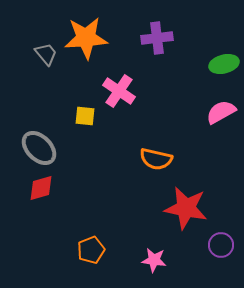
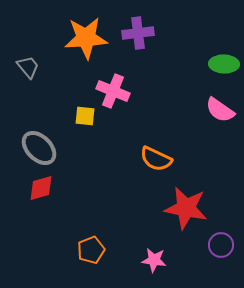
purple cross: moved 19 px left, 5 px up
gray trapezoid: moved 18 px left, 13 px down
green ellipse: rotated 16 degrees clockwise
pink cross: moved 6 px left; rotated 12 degrees counterclockwise
pink semicircle: moved 1 px left, 2 px up; rotated 116 degrees counterclockwise
orange semicircle: rotated 12 degrees clockwise
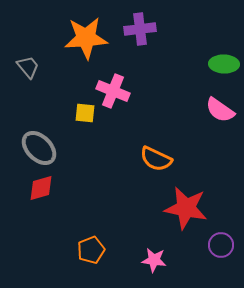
purple cross: moved 2 px right, 4 px up
yellow square: moved 3 px up
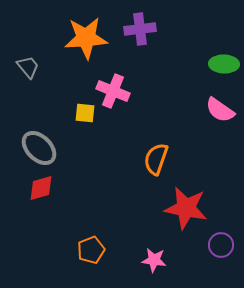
orange semicircle: rotated 84 degrees clockwise
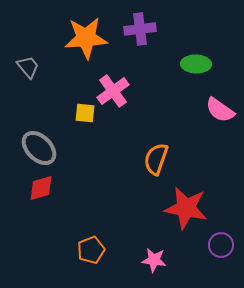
green ellipse: moved 28 px left
pink cross: rotated 32 degrees clockwise
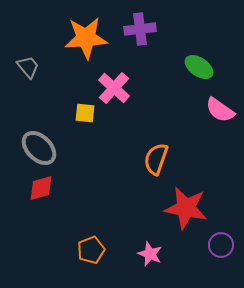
green ellipse: moved 3 px right, 3 px down; rotated 32 degrees clockwise
pink cross: moved 1 px right, 3 px up; rotated 12 degrees counterclockwise
pink star: moved 4 px left, 6 px up; rotated 15 degrees clockwise
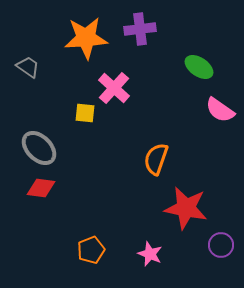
gray trapezoid: rotated 15 degrees counterclockwise
red diamond: rotated 24 degrees clockwise
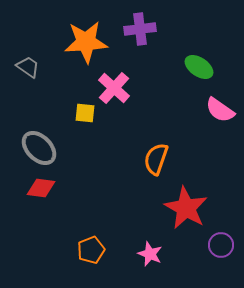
orange star: moved 4 px down
red star: rotated 18 degrees clockwise
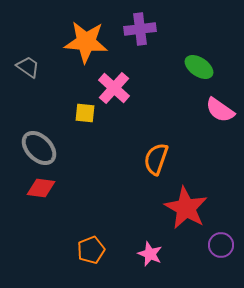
orange star: rotated 9 degrees clockwise
